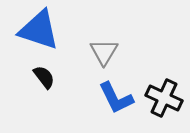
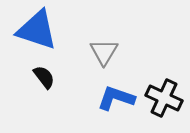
blue triangle: moved 2 px left
blue L-shape: rotated 135 degrees clockwise
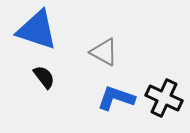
gray triangle: rotated 32 degrees counterclockwise
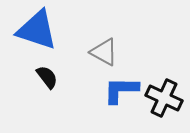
black semicircle: moved 3 px right
blue L-shape: moved 5 px right, 8 px up; rotated 18 degrees counterclockwise
